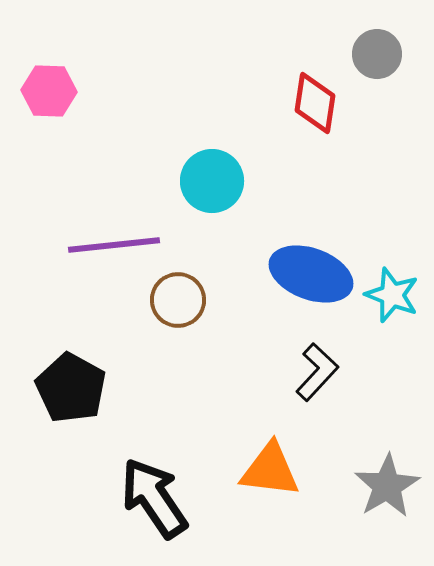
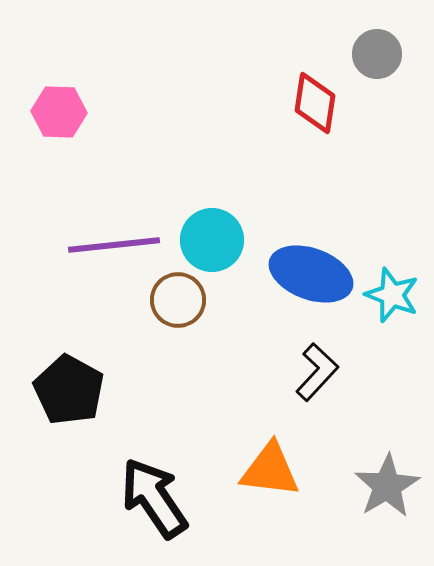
pink hexagon: moved 10 px right, 21 px down
cyan circle: moved 59 px down
black pentagon: moved 2 px left, 2 px down
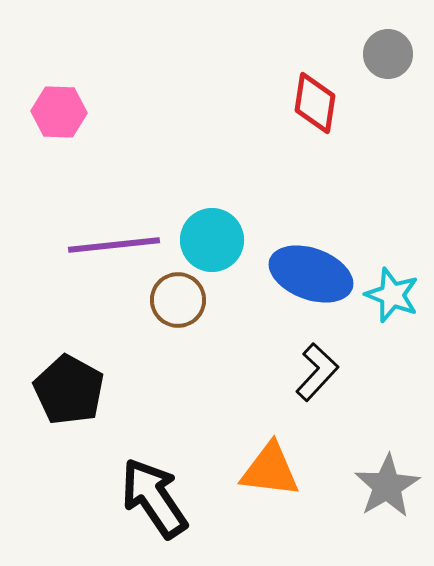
gray circle: moved 11 px right
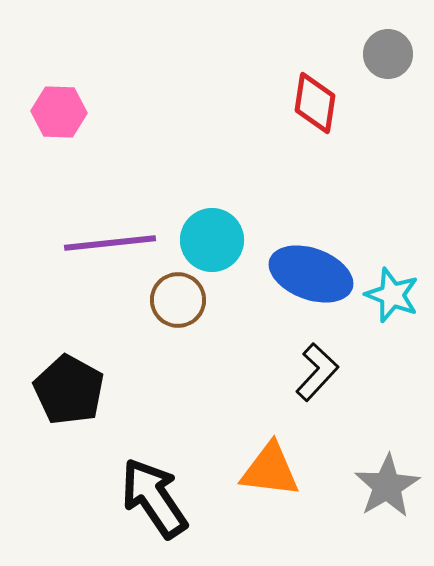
purple line: moved 4 px left, 2 px up
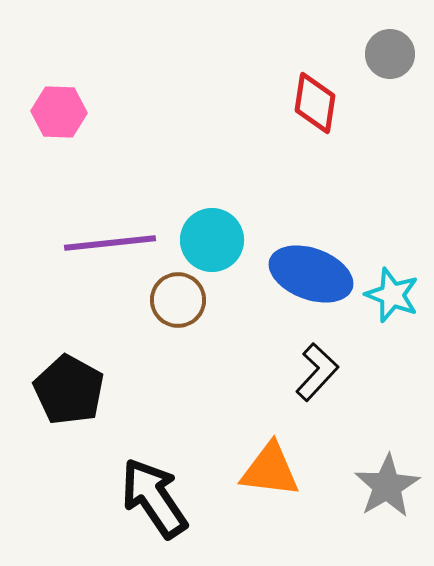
gray circle: moved 2 px right
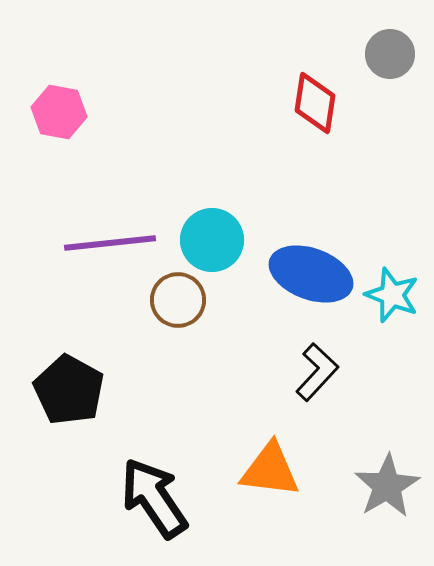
pink hexagon: rotated 8 degrees clockwise
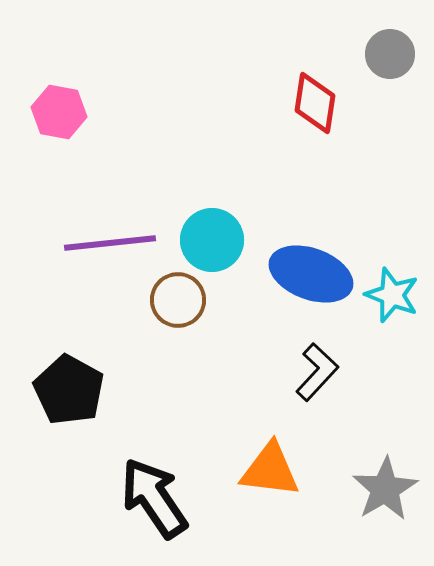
gray star: moved 2 px left, 3 px down
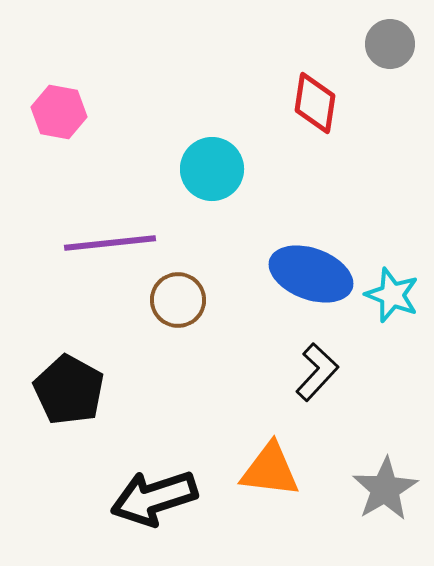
gray circle: moved 10 px up
cyan circle: moved 71 px up
black arrow: rotated 74 degrees counterclockwise
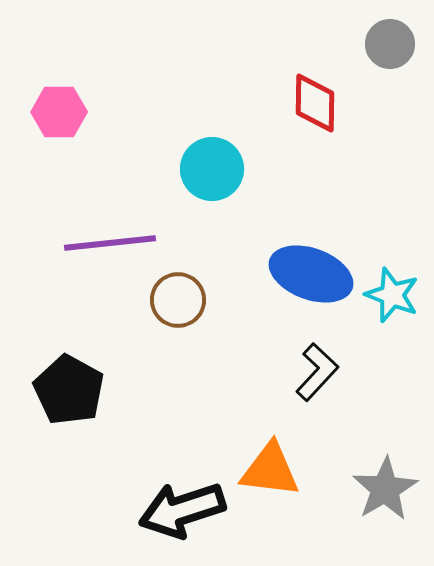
red diamond: rotated 8 degrees counterclockwise
pink hexagon: rotated 10 degrees counterclockwise
black arrow: moved 28 px right, 12 px down
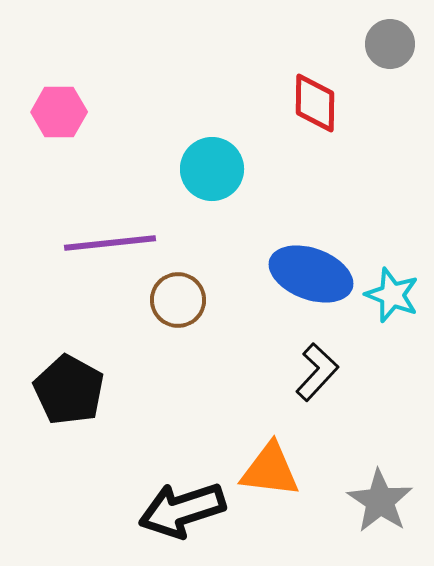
gray star: moved 5 px left, 12 px down; rotated 8 degrees counterclockwise
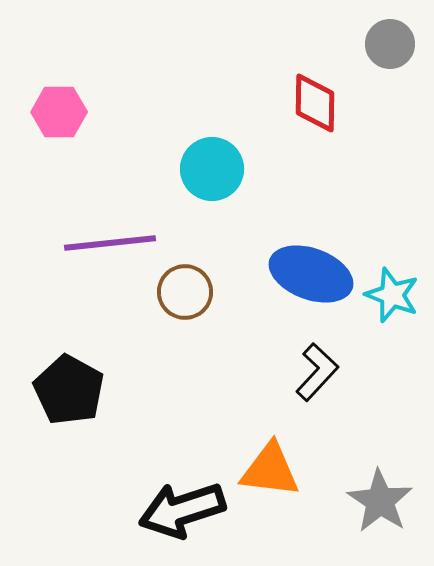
brown circle: moved 7 px right, 8 px up
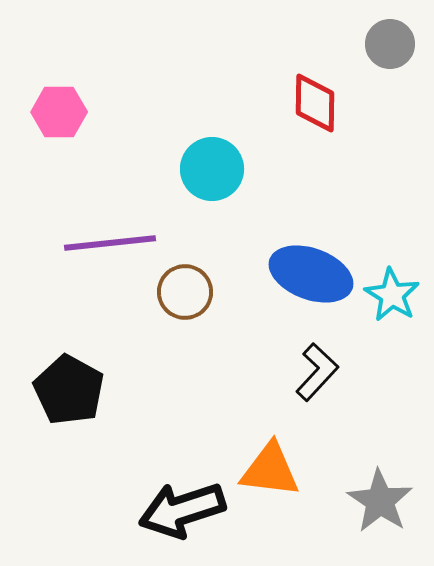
cyan star: rotated 10 degrees clockwise
